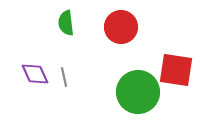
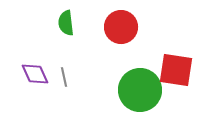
green circle: moved 2 px right, 2 px up
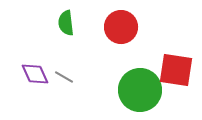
gray line: rotated 48 degrees counterclockwise
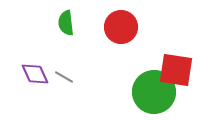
green circle: moved 14 px right, 2 px down
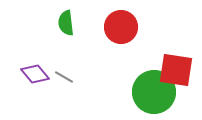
purple diamond: rotated 16 degrees counterclockwise
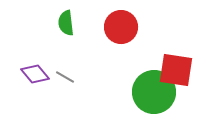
gray line: moved 1 px right
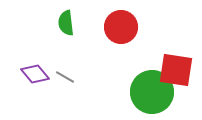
green circle: moved 2 px left
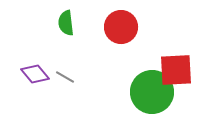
red square: rotated 12 degrees counterclockwise
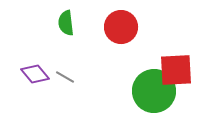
green circle: moved 2 px right, 1 px up
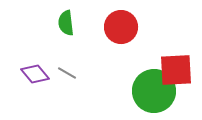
gray line: moved 2 px right, 4 px up
